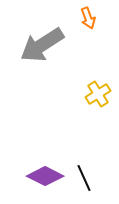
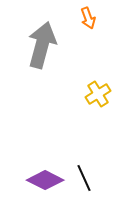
gray arrow: rotated 138 degrees clockwise
purple diamond: moved 4 px down
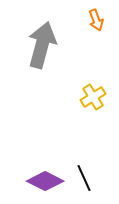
orange arrow: moved 8 px right, 2 px down
yellow cross: moved 5 px left, 3 px down
purple diamond: moved 1 px down
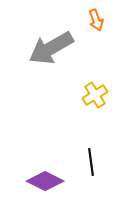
gray arrow: moved 9 px right, 3 px down; rotated 135 degrees counterclockwise
yellow cross: moved 2 px right, 2 px up
black line: moved 7 px right, 16 px up; rotated 16 degrees clockwise
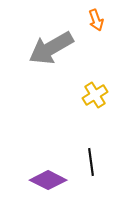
purple diamond: moved 3 px right, 1 px up
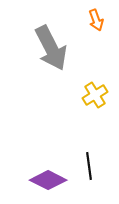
gray arrow: rotated 87 degrees counterclockwise
black line: moved 2 px left, 4 px down
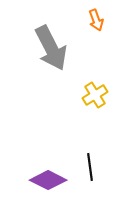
black line: moved 1 px right, 1 px down
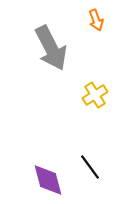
black line: rotated 28 degrees counterclockwise
purple diamond: rotated 48 degrees clockwise
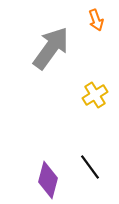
gray arrow: rotated 117 degrees counterclockwise
purple diamond: rotated 30 degrees clockwise
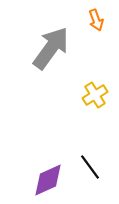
purple diamond: rotated 51 degrees clockwise
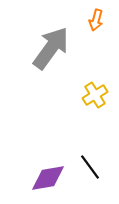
orange arrow: rotated 35 degrees clockwise
purple diamond: moved 2 px up; rotated 15 degrees clockwise
